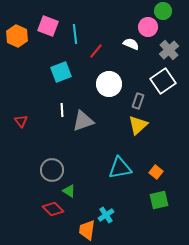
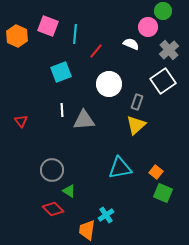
cyan line: rotated 12 degrees clockwise
gray rectangle: moved 1 px left, 1 px down
gray triangle: moved 1 px right, 1 px up; rotated 15 degrees clockwise
yellow triangle: moved 2 px left
green square: moved 4 px right, 7 px up; rotated 36 degrees clockwise
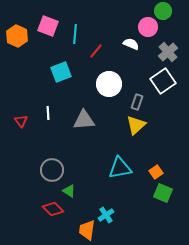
gray cross: moved 1 px left, 2 px down
white line: moved 14 px left, 3 px down
orange square: rotated 16 degrees clockwise
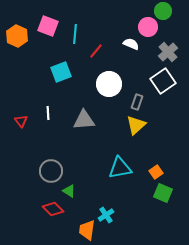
gray circle: moved 1 px left, 1 px down
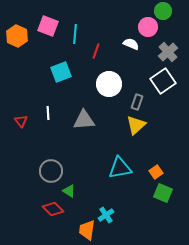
red line: rotated 21 degrees counterclockwise
